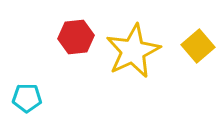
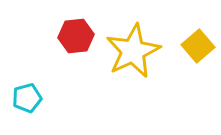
red hexagon: moved 1 px up
cyan pentagon: rotated 16 degrees counterclockwise
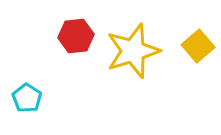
yellow star: rotated 8 degrees clockwise
cyan pentagon: rotated 24 degrees counterclockwise
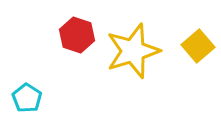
red hexagon: moved 1 px right, 1 px up; rotated 24 degrees clockwise
